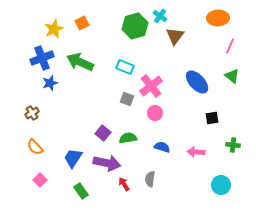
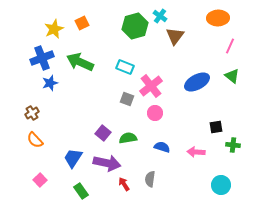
blue ellipse: rotated 75 degrees counterclockwise
black square: moved 4 px right, 9 px down
orange semicircle: moved 7 px up
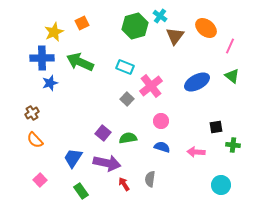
orange ellipse: moved 12 px left, 10 px down; rotated 40 degrees clockwise
yellow star: moved 3 px down
blue cross: rotated 20 degrees clockwise
gray square: rotated 24 degrees clockwise
pink circle: moved 6 px right, 8 px down
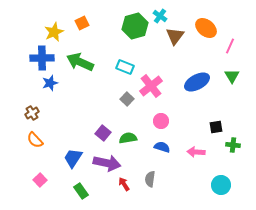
green triangle: rotated 21 degrees clockwise
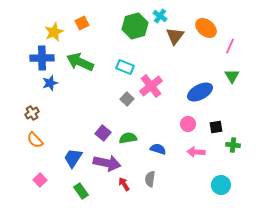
blue ellipse: moved 3 px right, 10 px down
pink circle: moved 27 px right, 3 px down
blue semicircle: moved 4 px left, 2 px down
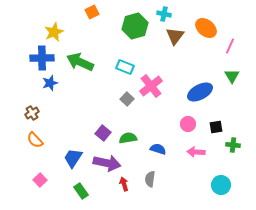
cyan cross: moved 4 px right, 2 px up; rotated 24 degrees counterclockwise
orange square: moved 10 px right, 11 px up
red arrow: rotated 16 degrees clockwise
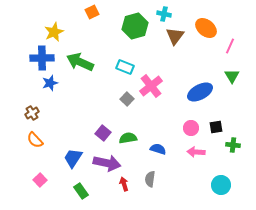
pink circle: moved 3 px right, 4 px down
